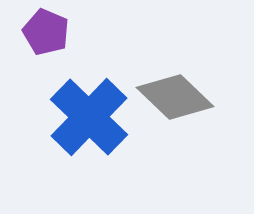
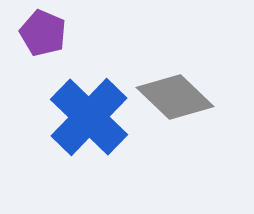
purple pentagon: moved 3 px left, 1 px down
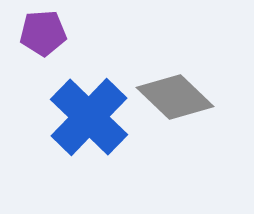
purple pentagon: rotated 27 degrees counterclockwise
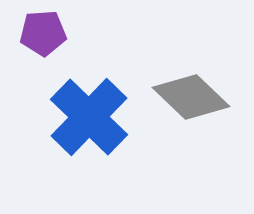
gray diamond: moved 16 px right
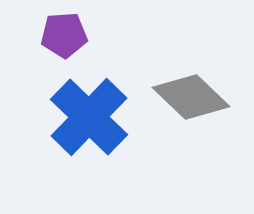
purple pentagon: moved 21 px right, 2 px down
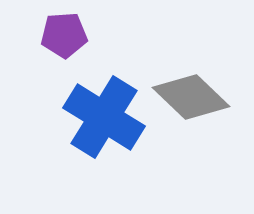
blue cross: moved 15 px right; rotated 12 degrees counterclockwise
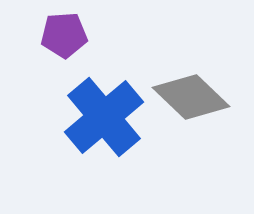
blue cross: rotated 18 degrees clockwise
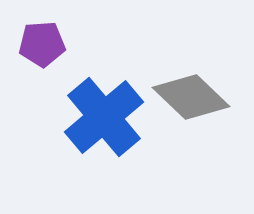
purple pentagon: moved 22 px left, 9 px down
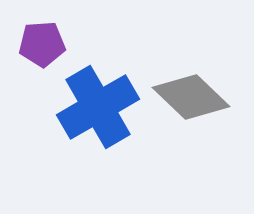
blue cross: moved 6 px left, 10 px up; rotated 10 degrees clockwise
